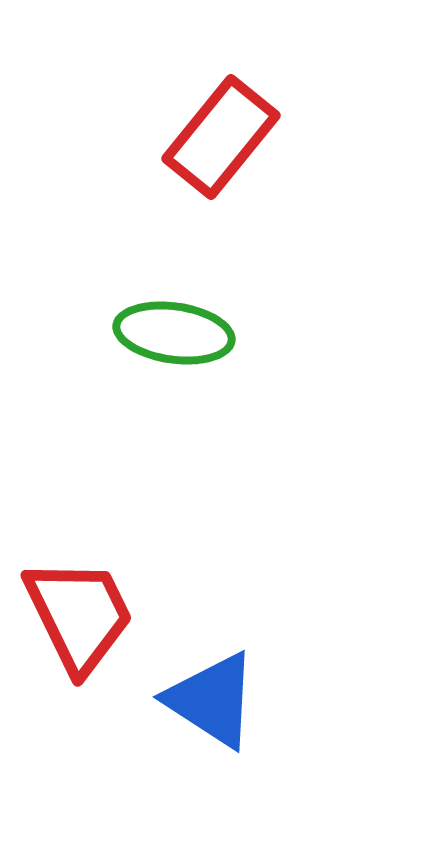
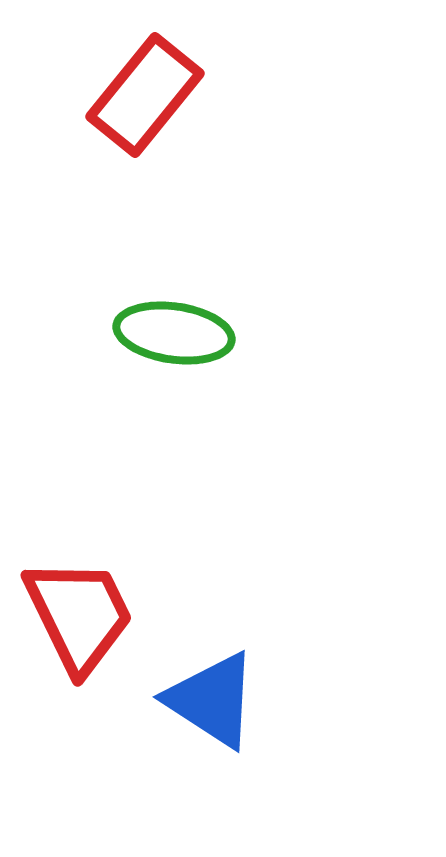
red rectangle: moved 76 px left, 42 px up
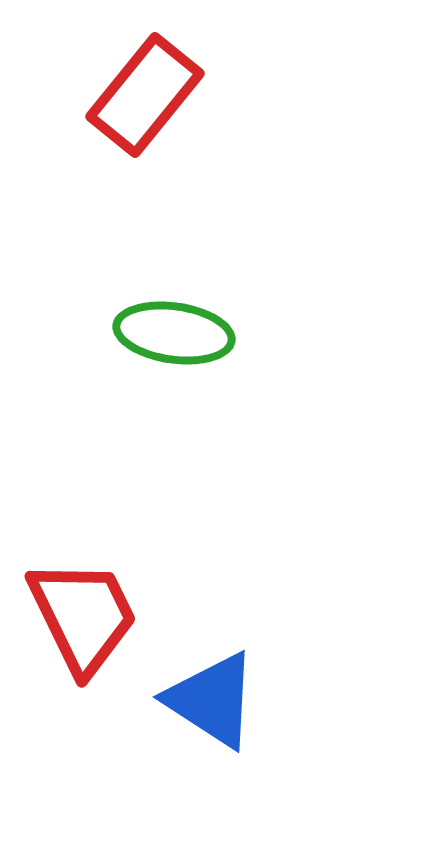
red trapezoid: moved 4 px right, 1 px down
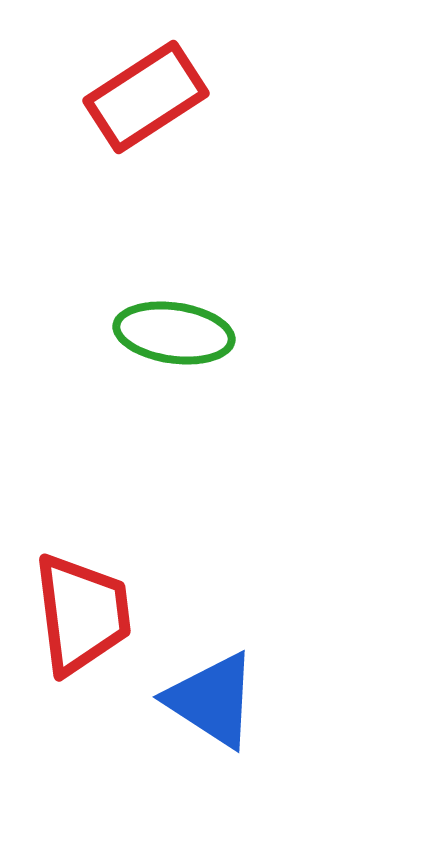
red rectangle: moved 1 px right, 2 px down; rotated 18 degrees clockwise
red trapezoid: moved 1 px left, 2 px up; rotated 19 degrees clockwise
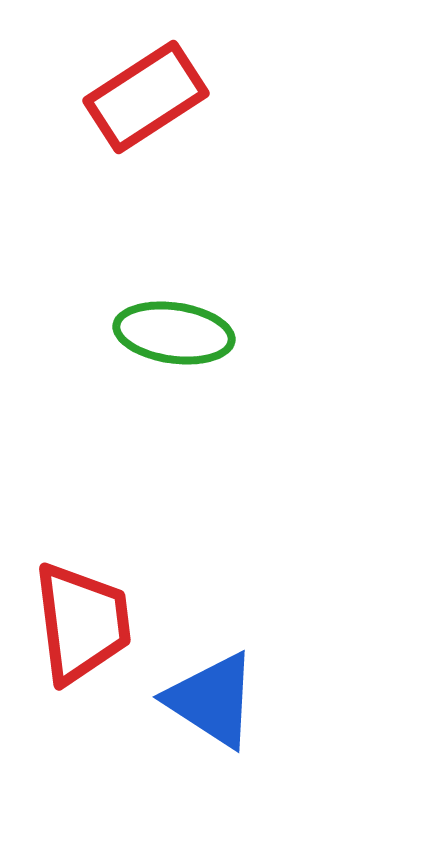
red trapezoid: moved 9 px down
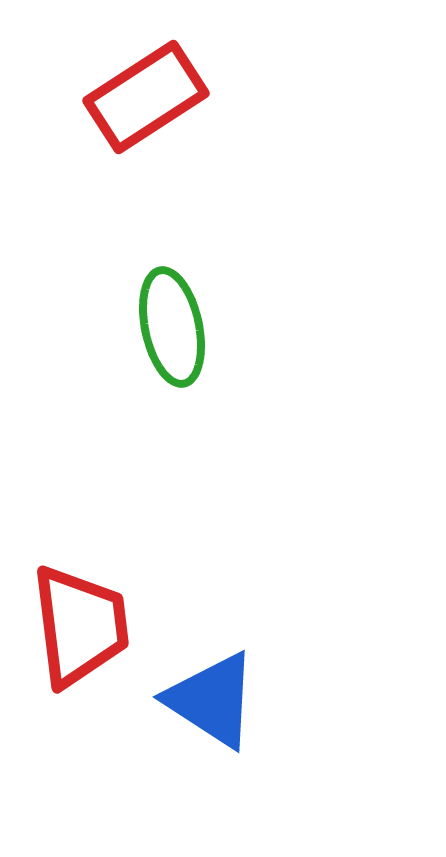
green ellipse: moved 2 px left, 6 px up; rotated 70 degrees clockwise
red trapezoid: moved 2 px left, 3 px down
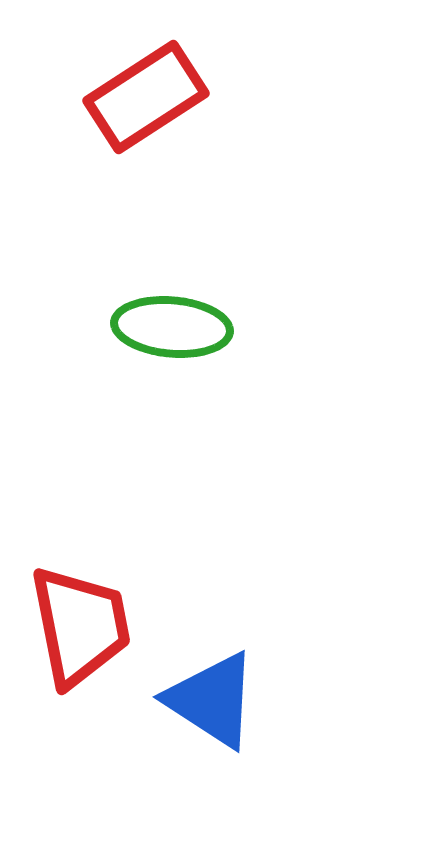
green ellipse: rotated 73 degrees counterclockwise
red trapezoid: rotated 4 degrees counterclockwise
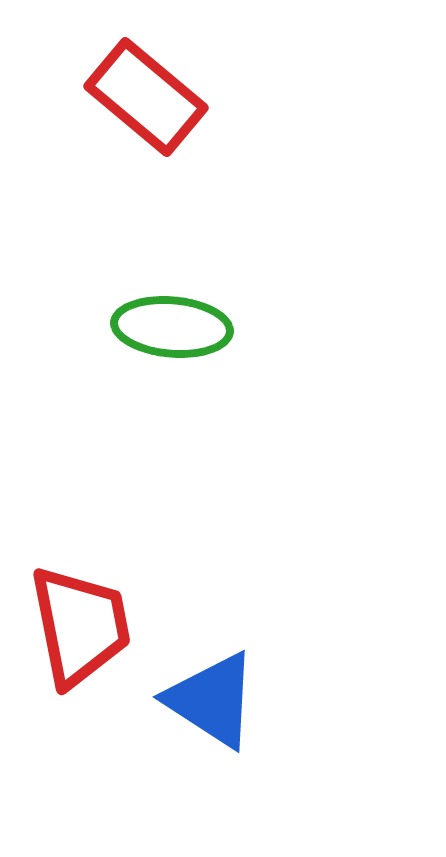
red rectangle: rotated 73 degrees clockwise
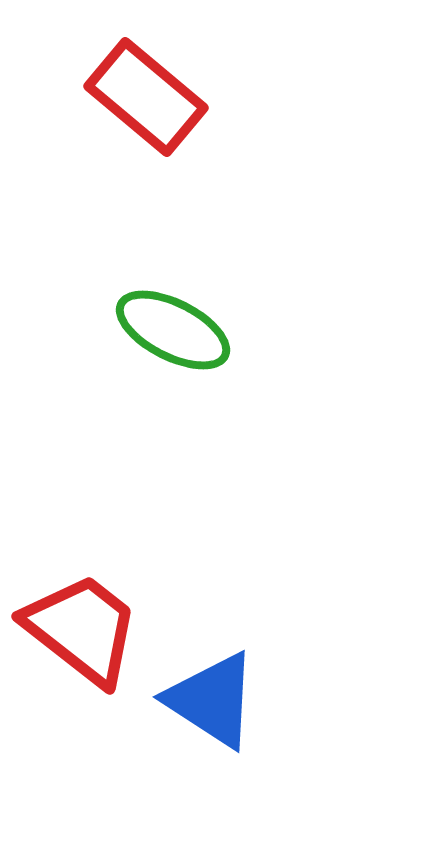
green ellipse: moved 1 px right, 3 px down; rotated 22 degrees clockwise
red trapezoid: moved 2 px right, 3 px down; rotated 41 degrees counterclockwise
